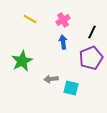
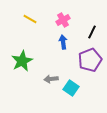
purple pentagon: moved 1 px left, 2 px down
cyan square: rotated 21 degrees clockwise
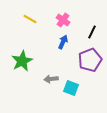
pink cross: rotated 24 degrees counterclockwise
blue arrow: rotated 32 degrees clockwise
cyan square: rotated 14 degrees counterclockwise
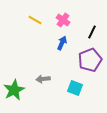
yellow line: moved 5 px right, 1 px down
blue arrow: moved 1 px left, 1 px down
green star: moved 8 px left, 29 px down
gray arrow: moved 8 px left
cyan square: moved 4 px right
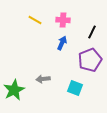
pink cross: rotated 32 degrees counterclockwise
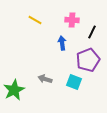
pink cross: moved 9 px right
blue arrow: rotated 32 degrees counterclockwise
purple pentagon: moved 2 px left
gray arrow: moved 2 px right; rotated 24 degrees clockwise
cyan square: moved 1 px left, 6 px up
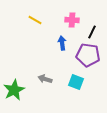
purple pentagon: moved 5 px up; rotated 30 degrees clockwise
cyan square: moved 2 px right
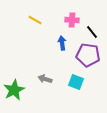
black line: rotated 64 degrees counterclockwise
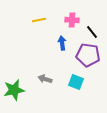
yellow line: moved 4 px right; rotated 40 degrees counterclockwise
green star: rotated 15 degrees clockwise
